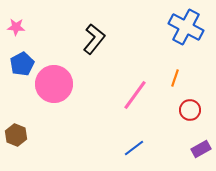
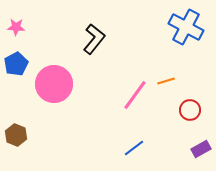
blue pentagon: moved 6 px left
orange line: moved 9 px left, 3 px down; rotated 54 degrees clockwise
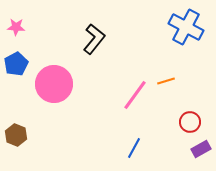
red circle: moved 12 px down
blue line: rotated 25 degrees counterclockwise
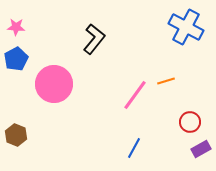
blue pentagon: moved 5 px up
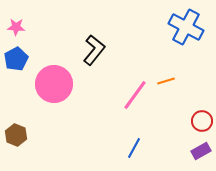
black L-shape: moved 11 px down
red circle: moved 12 px right, 1 px up
purple rectangle: moved 2 px down
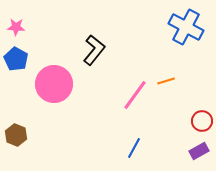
blue pentagon: rotated 15 degrees counterclockwise
purple rectangle: moved 2 px left
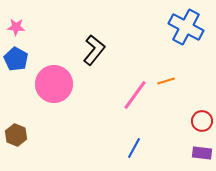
purple rectangle: moved 3 px right, 2 px down; rotated 36 degrees clockwise
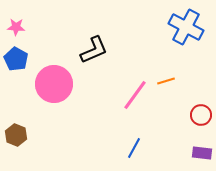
black L-shape: rotated 28 degrees clockwise
red circle: moved 1 px left, 6 px up
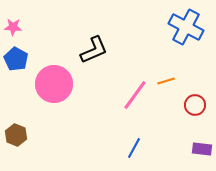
pink star: moved 3 px left
red circle: moved 6 px left, 10 px up
purple rectangle: moved 4 px up
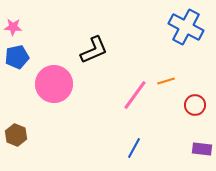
blue pentagon: moved 1 px right, 2 px up; rotated 30 degrees clockwise
